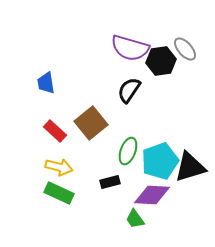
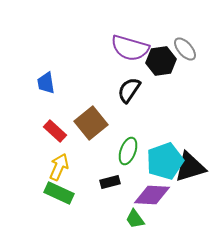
cyan pentagon: moved 5 px right
yellow arrow: rotated 80 degrees counterclockwise
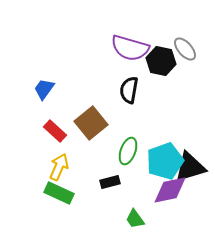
black hexagon: rotated 20 degrees clockwise
blue trapezoid: moved 2 px left, 6 px down; rotated 45 degrees clockwise
black semicircle: rotated 24 degrees counterclockwise
purple diamond: moved 18 px right, 5 px up; rotated 15 degrees counterclockwise
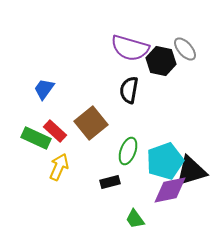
black triangle: moved 1 px right, 4 px down
green rectangle: moved 23 px left, 55 px up
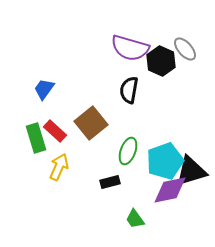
black hexagon: rotated 12 degrees clockwise
green rectangle: rotated 48 degrees clockwise
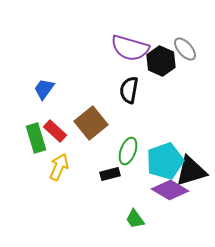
black rectangle: moved 8 px up
purple diamond: rotated 42 degrees clockwise
